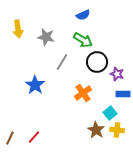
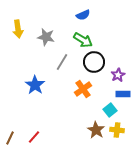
black circle: moved 3 px left
purple star: moved 1 px right, 1 px down; rotated 24 degrees clockwise
orange cross: moved 4 px up
cyan square: moved 3 px up
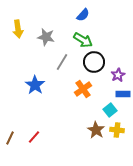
blue semicircle: rotated 24 degrees counterclockwise
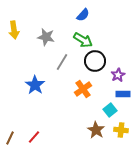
yellow arrow: moved 4 px left, 1 px down
black circle: moved 1 px right, 1 px up
yellow cross: moved 4 px right
